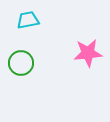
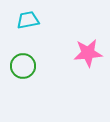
green circle: moved 2 px right, 3 px down
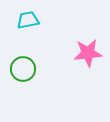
green circle: moved 3 px down
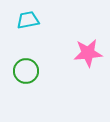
green circle: moved 3 px right, 2 px down
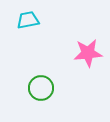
green circle: moved 15 px right, 17 px down
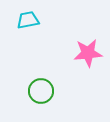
green circle: moved 3 px down
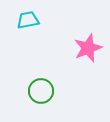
pink star: moved 5 px up; rotated 16 degrees counterclockwise
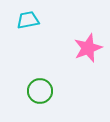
green circle: moved 1 px left
